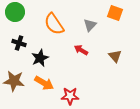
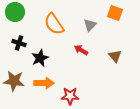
orange arrow: rotated 30 degrees counterclockwise
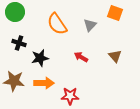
orange semicircle: moved 3 px right
red arrow: moved 7 px down
black star: rotated 12 degrees clockwise
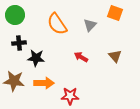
green circle: moved 3 px down
black cross: rotated 24 degrees counterclockwise
black star: moved 4 px left; rotated 18 degrees clockwise
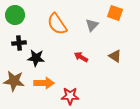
gray triangle: moved 2 px right
brown triangle: rotated 16 degrees counterclockwise
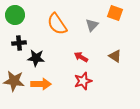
orange arrow: moved 3 px left, 1 px down
red star: moved 13 px right, 15 px up; rotated 18 degrees counterclockwise
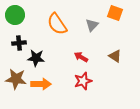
brown star: moved 2 px right, 2 px up
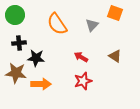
brown star: moved 6 px up
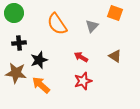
green circle: moved 1 px left, 2 px up
gray triangle: moved 1 px down
black star: moved 3 px right, 2 px down; rotated 24 degrees counterclockwise
orange arrow: moved 1 px down; rotated 138 degrees counterclockwise
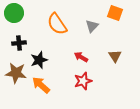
brown triangle: rotated 24 degrees clockwise
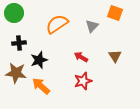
orange semicircle: rotated 90 degrees clockwise
orange arrow: moved 1 px down
